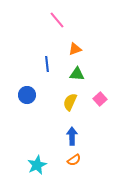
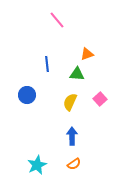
orange triangle: moved 12 px right, 5 px down
orange semicircle: moved 4 px down
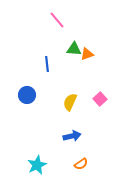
green triangle: moved 3 px left, 25 px up
blue arrow: rotated 78 degrees clockwise
orange semicircle: moved 7 px right
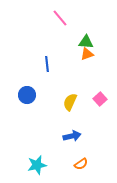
pink line: moved 3 px right, 2 px up
green triangle: moved 12 px right, 7 px up
cyan star: rotated 12 degrees clockwise
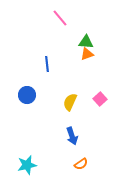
blue arrow: rotated 84 degrees clockwise
cyan star: moved 10 px left
